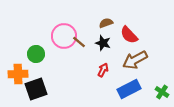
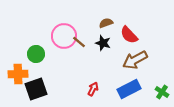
red arrow: moved 10 px left, 19 px down
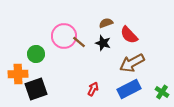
brown arrow: moved 3 px left, 3 px down
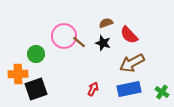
blue rectangle: rotated 15 degrees clockwise
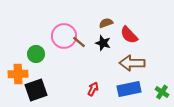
brown arrow: rotated 30 degrees clockwise
black square: moved 1 px down
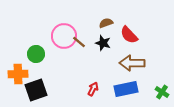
blue rectangle: moved 3 px left
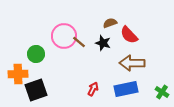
brown semicircle: moved 4 px right
